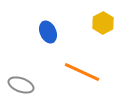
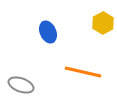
orange line: moved 1 px right; rotated 12 degrees counterclockwise
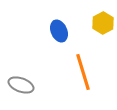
blue ellipse: moved 11 px right, 1 px up
orange line: rotated 60 degrees clockwise
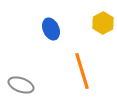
blue ellipse: moved 8 px left, 2 px up
orange line: moved 1 px left, 1 px up
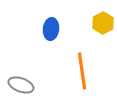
blue ellipse: rotated 30 degrees clockwise
orange line: rotated 9 degrees clockwise
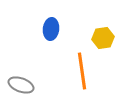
yellow hexagon: moved 15 px down; rotated 20 degrees clockwise
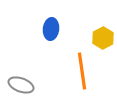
yellow hexagon: rotated 20 degrees counterclockwise
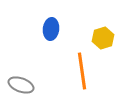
yellow hexagon: rotated 10 degrees clockwise
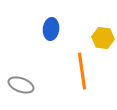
yellow hexagon: rotated 25 degrees clockwise
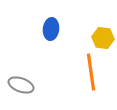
orange line: moved 9 px right, 1 px down
